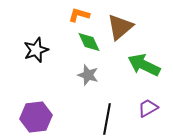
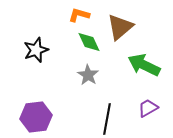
gray star: rotated 15 degrees clockwise
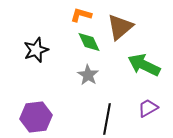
orange L-shape: moved 2 px right
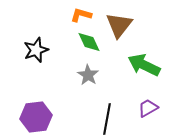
brown triangle: moved 1 px left, 2 px up; rotated 12 degrees counterclockwise
